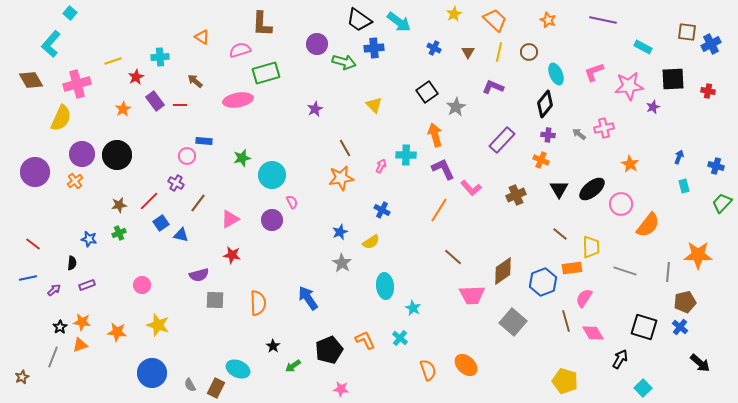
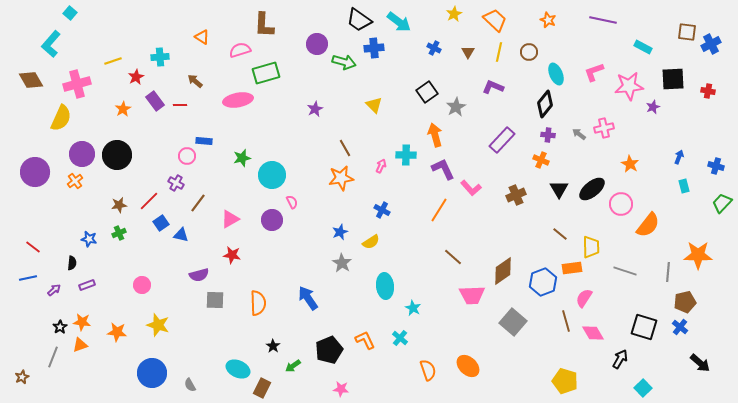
brown L-shape at (262, 24): moved 2 px right, 1 px down
red line at (33, 244): moved 3 px down
orange ellipse at (466, 365): moved 2 px right, 1 px down
brown rectangle at (216, 388): moved 46 px right
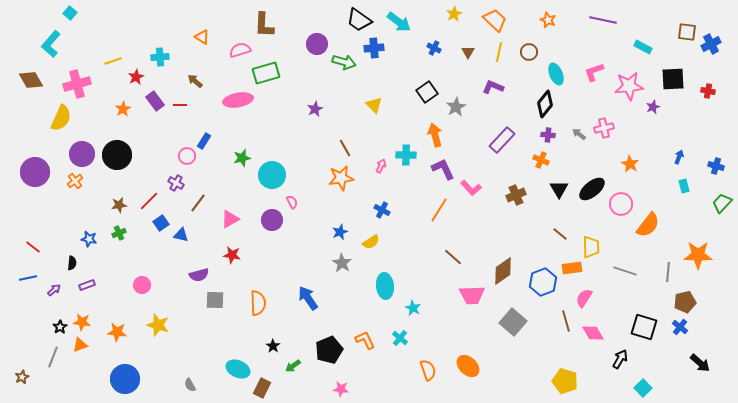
blue rectangle at (204, 141): rotated 63 degrees counterclockwise
blue circle at (152, 373): moved 27 px left, 6 px down
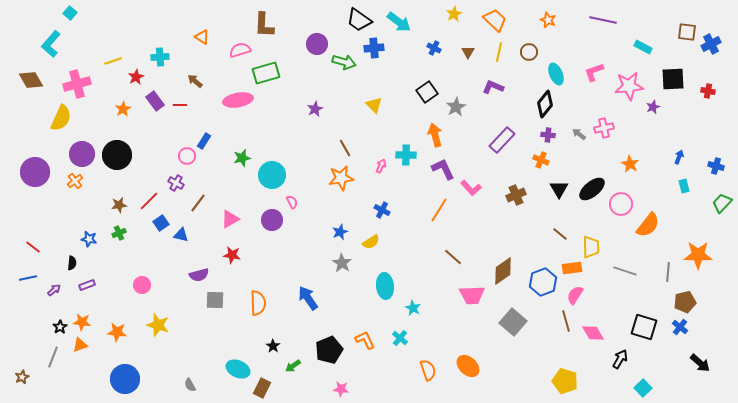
pink semicircle at (584, 298): moved 9 px left, 3 px up
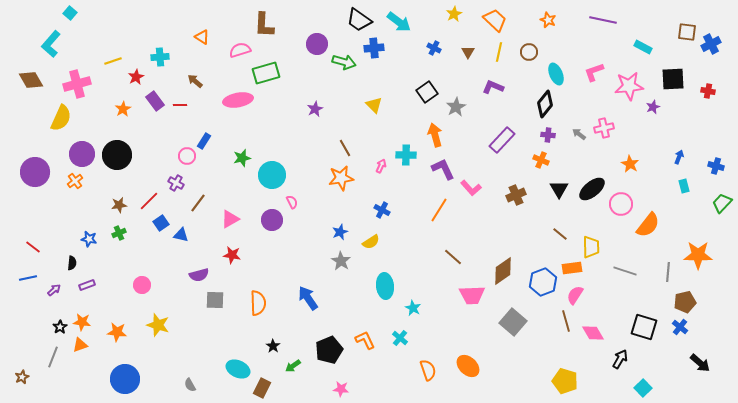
gray star at (342, 263): moved 1 px left, 2 px up
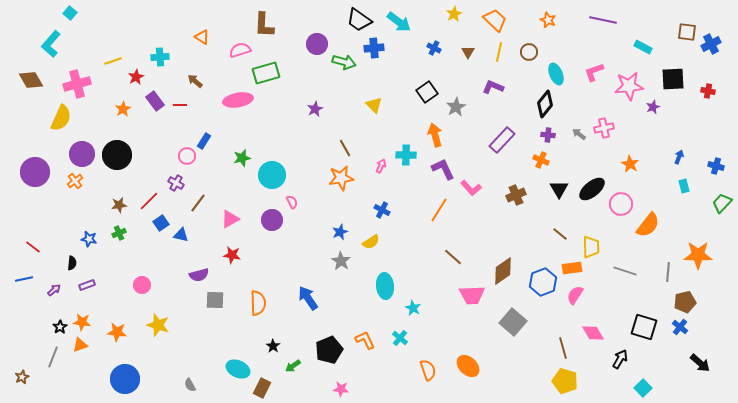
blue line at (28, 278): moved 4 px left, 1 px down
brown line at (566, 321): moved 3 px left, 27 px down
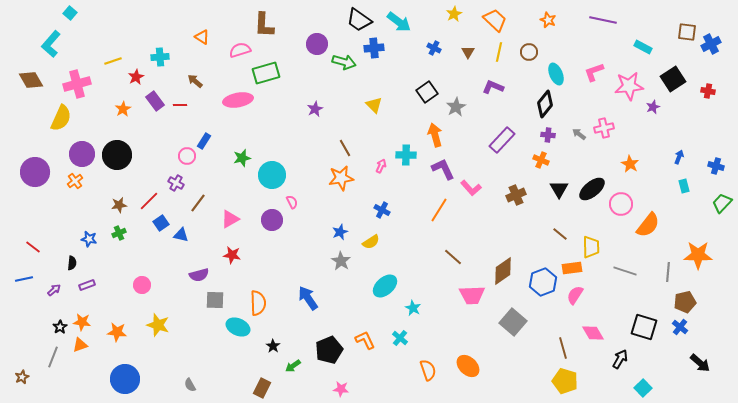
black square at (673, 79): rotated 30 degrees counterclockwise
cyan ellipse at (385, 286): rotated 55 degrees clockwise
cyan ellipse at (238, 369): moved 42 px up
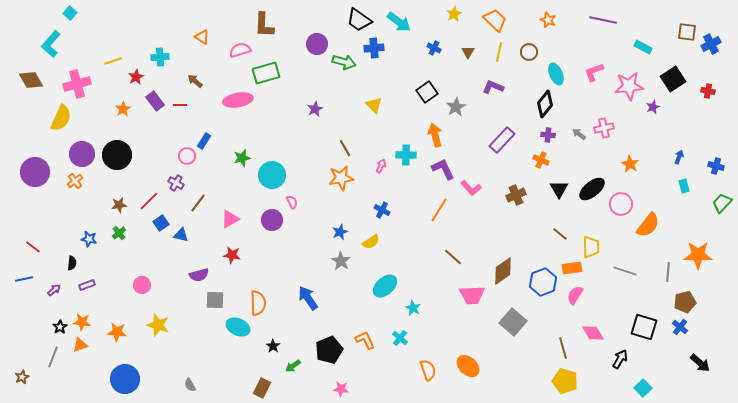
green cross at (119, 233): rotated 16 degrees counterclockwise
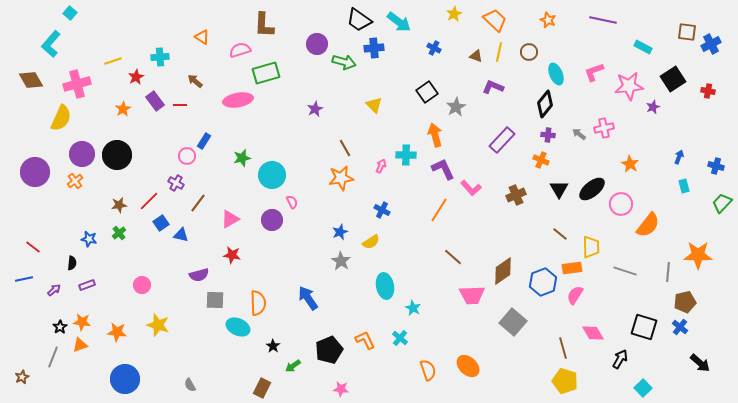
brown triangle at (468, 52): moved 8 px right, 4 px down; rotated 40 degrees counterclockwise
cyan ellipse at (385, 286): rotated 60 degrees counterclockwise
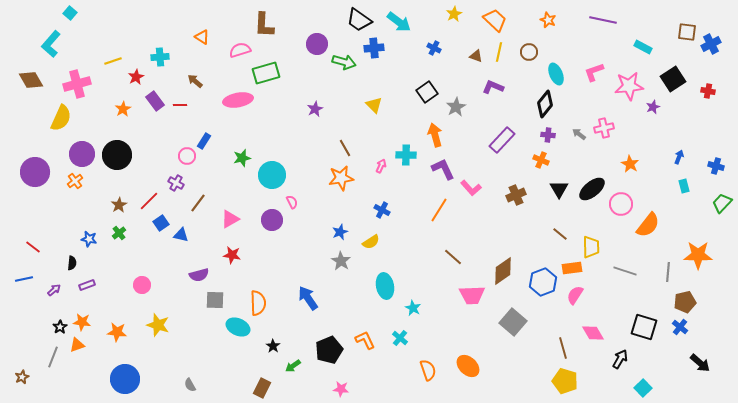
brown star at (119, 205): rotated 21 degrees counterclockwise
orange triangle at (80, 345): moved 3 px left
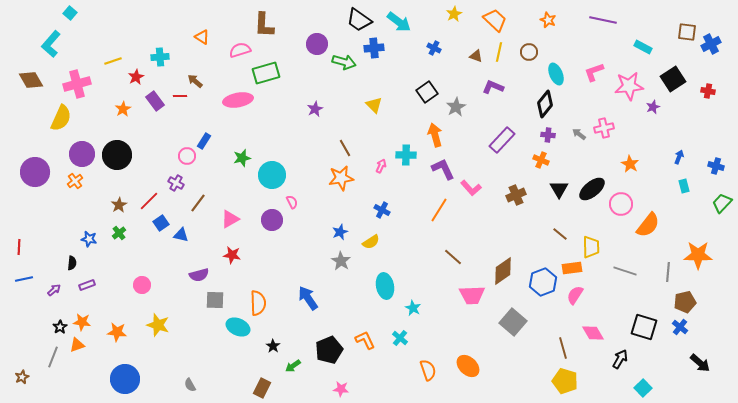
red line at (180, 105): moved 9 px up
red line at (33, 247): moved 14 px left; rotated 56 degrees clockwise
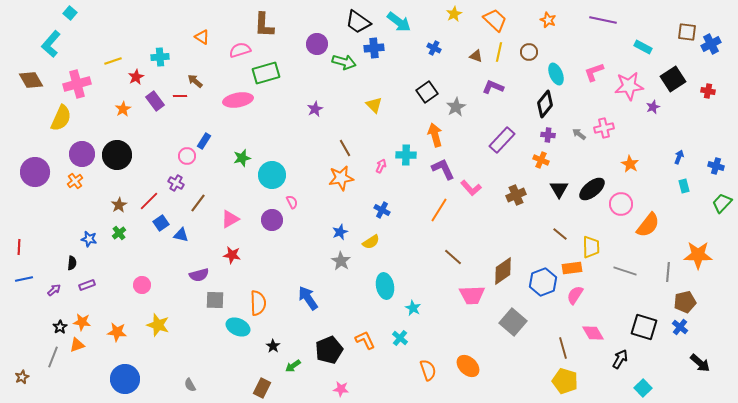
black trapezoid at (359, 20): moved 1 px left, 2 px down
